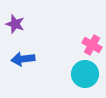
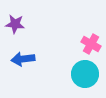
purple star: rotated 12 degrees counterclockwise
pink cross: moved 1 px left, 1 px up
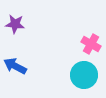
blue arrow: moved 8 px left, 7 px down; rotated 35 degrees clockwise
cyan circle: moved 1 px left, 1 px down
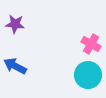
cyan circle: moved 4 px right
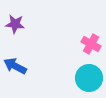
cyan circle: moved 1 px right, 3 px down
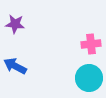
pink cross: rotated 36 degrees counterclockwise
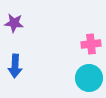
purple star: moved 1 px left, 1 px up
blue arrow: rotated 115 degrees counterclockwise
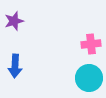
purple star: moved 2 px up; rotated 24 degrees counterclockwise
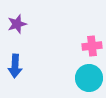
purple star: moved 3 px right, 3 px down
pink cross: moved 1 px right, 2 px down
